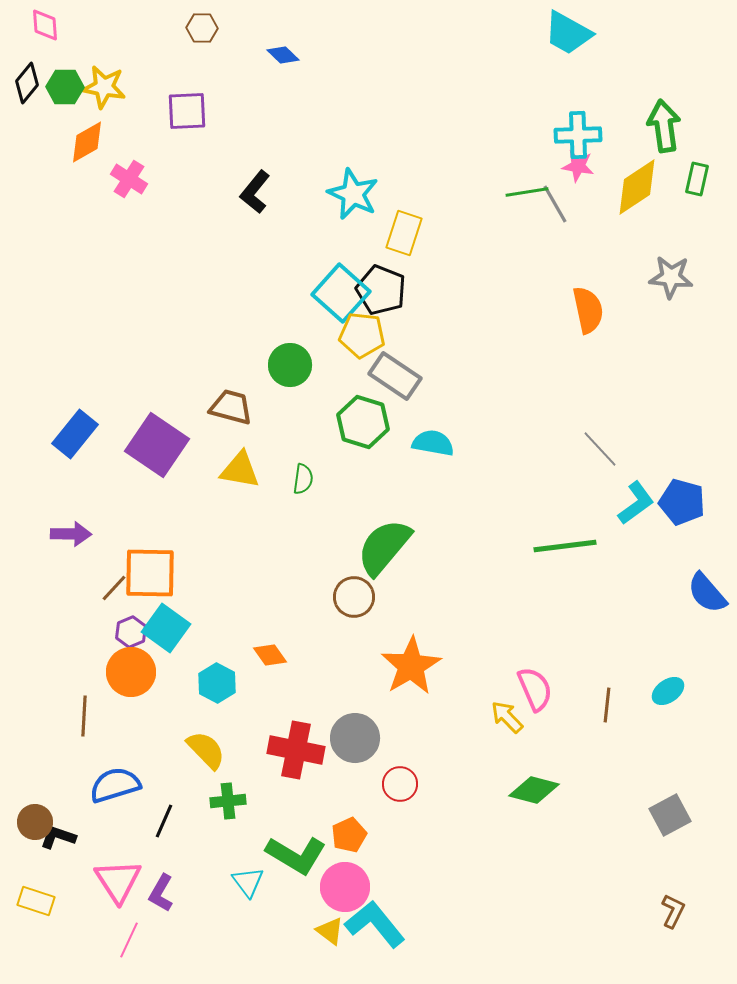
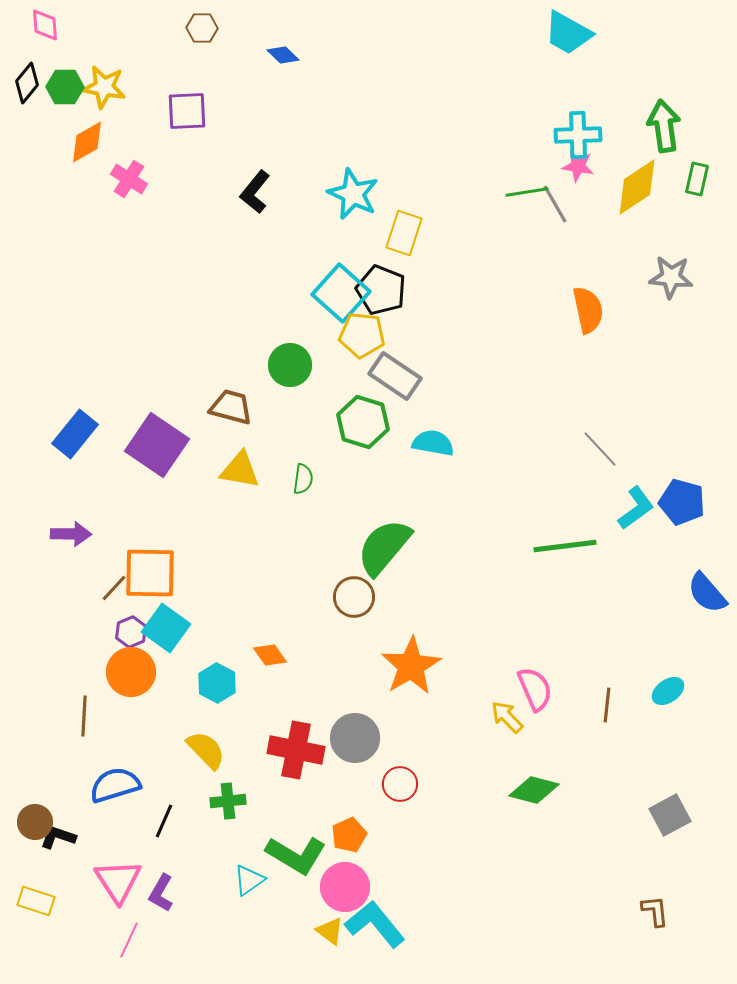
cyan L-shape at (636, 503): moved 5 px down
cyan triangle at (248, 882): moved 1 px right, 2 px up; rotated 32 degrees clockwise
brown L-shape at (673, 911): moved 18 px left; rotated 32 degrees counterclockwise
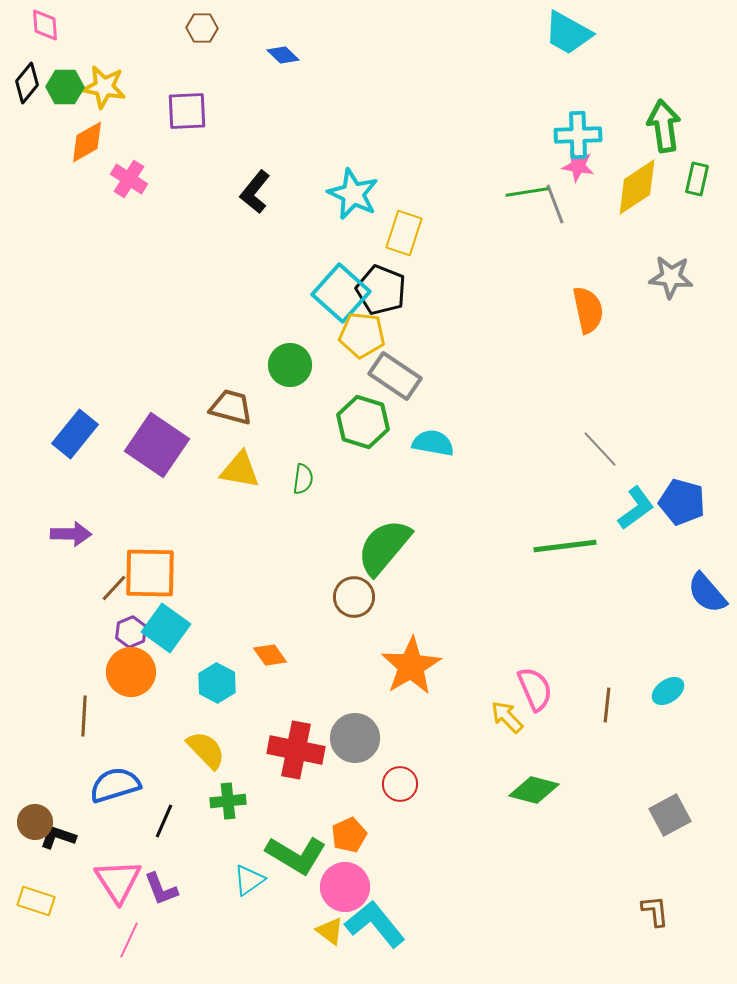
gray line at (555, 204): rotated 9 degrees clockwise
purple L-shape at (161, 893): moved 4 px up; rotated 51 degrees counterclockwise
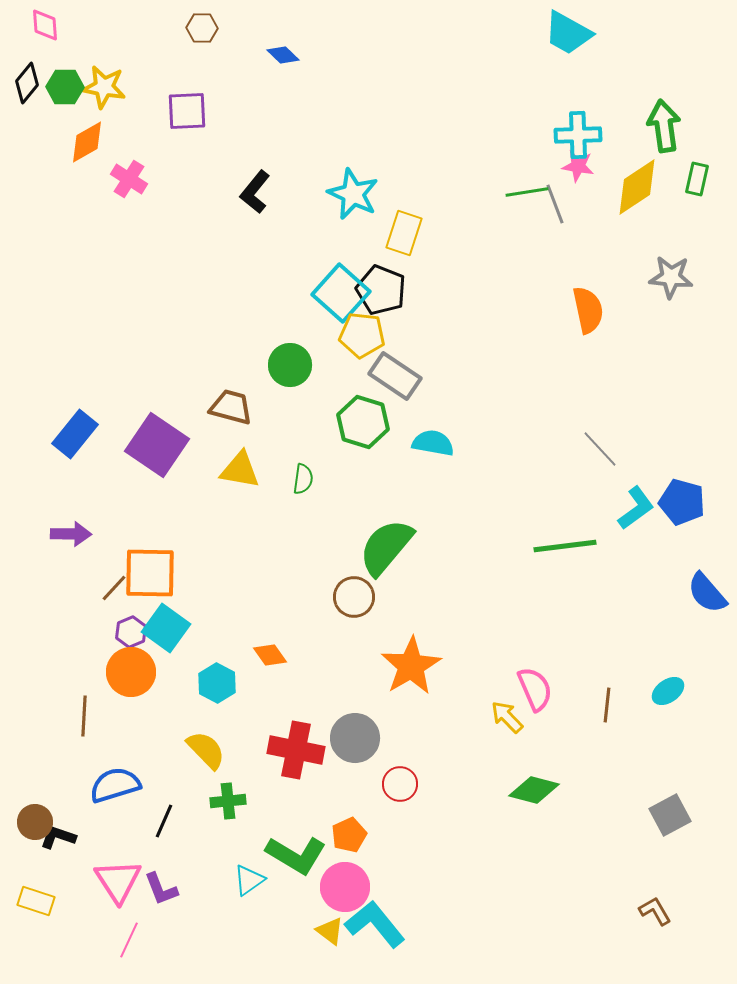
green semicircle at (384, 547): moved 2 px right
brown L-shape at (655, 911): rotated 24 degrees counterclockwise
